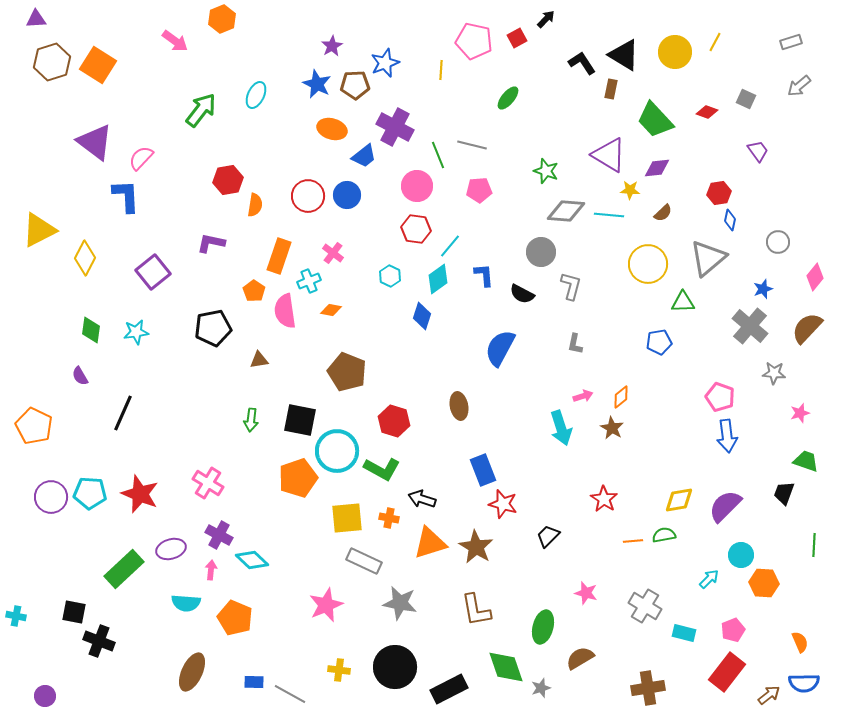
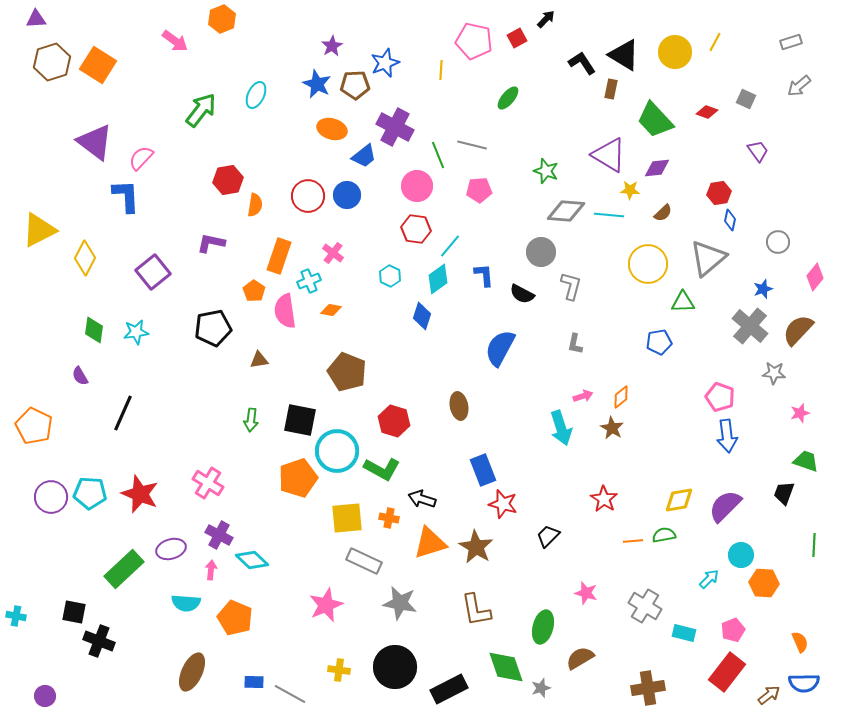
brown semicircle at (807, 328): moved 9 px left, 2 px down
green diamond at (91, 330): moved 3 px right
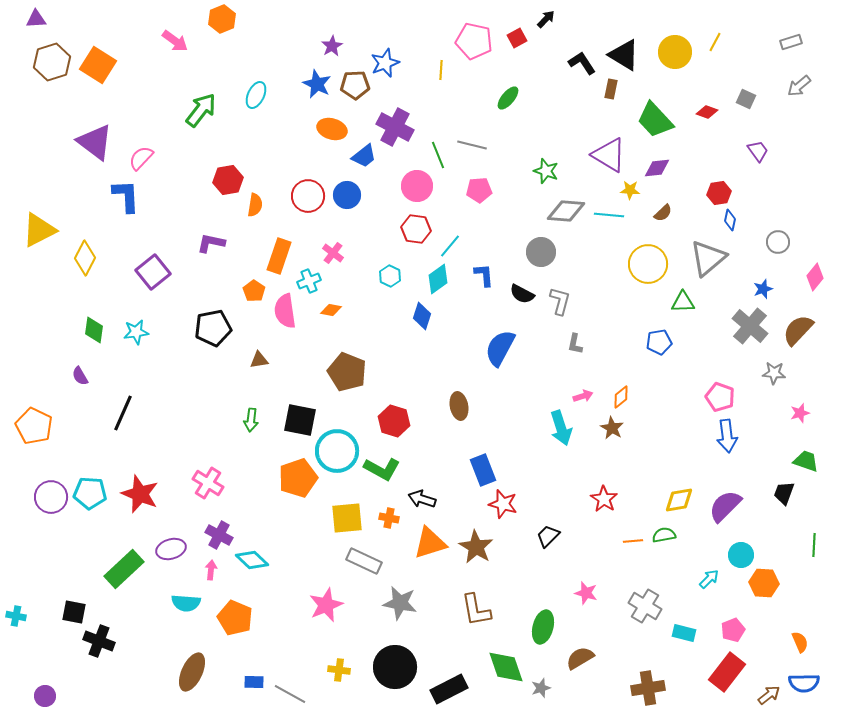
gray L-shape at (571, 286): moved 11 px left, 15 px down
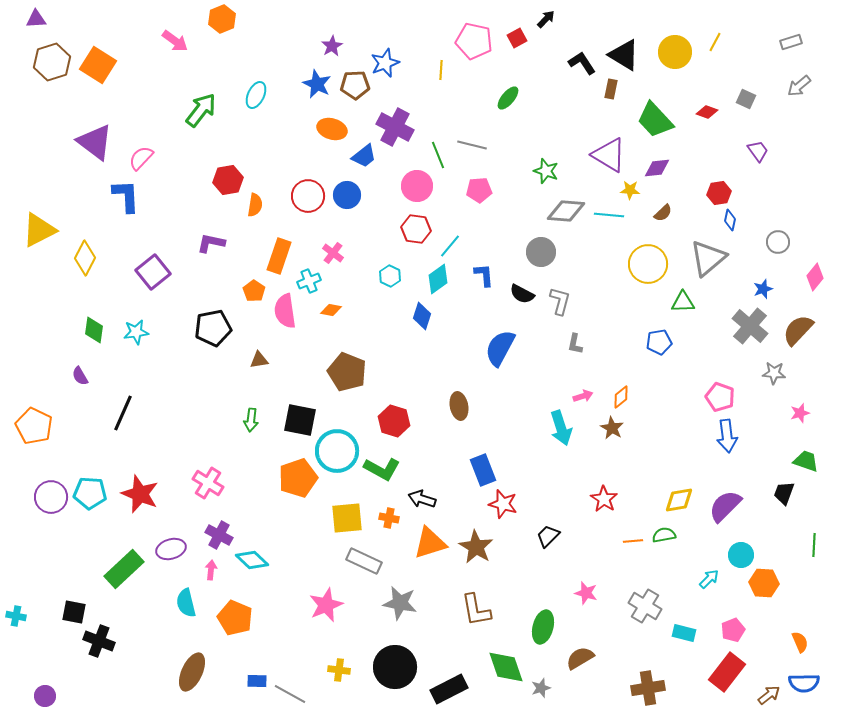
cyan semicircle at (186, 603): rotated 72 degrees clockwise
blue rectangle at (254, 682): moved 3 px right, 1 px up
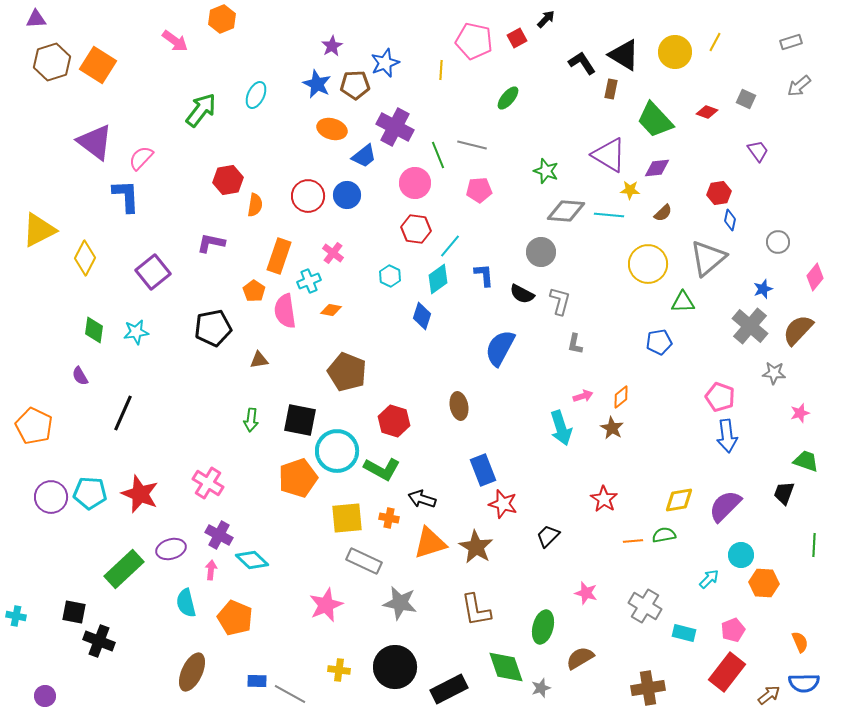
pink circle at (417, 186): moved 2 px left, 3 px up
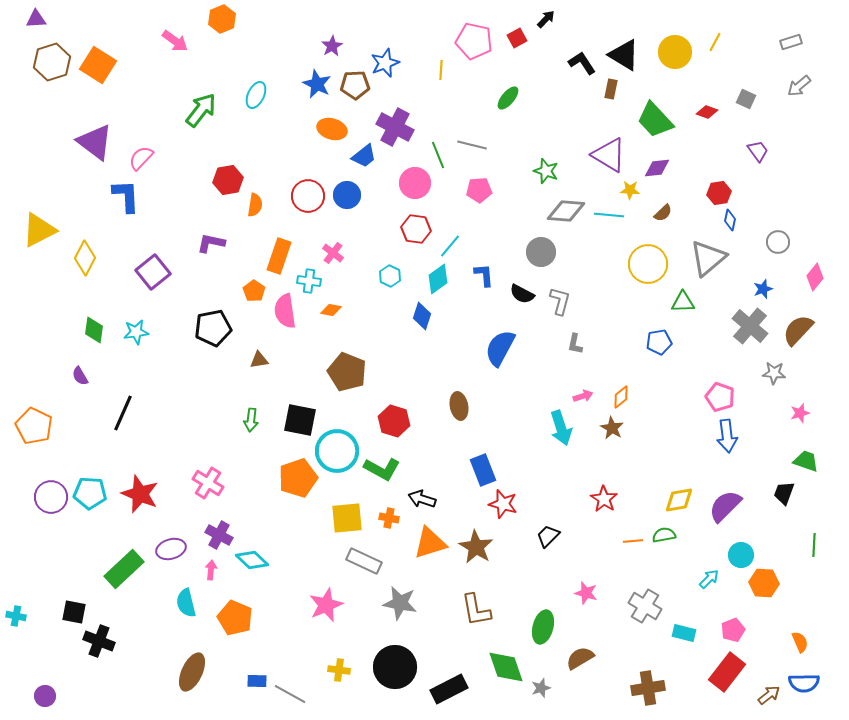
cyan cross at (309, 281): rotated 30 degrees clockwise
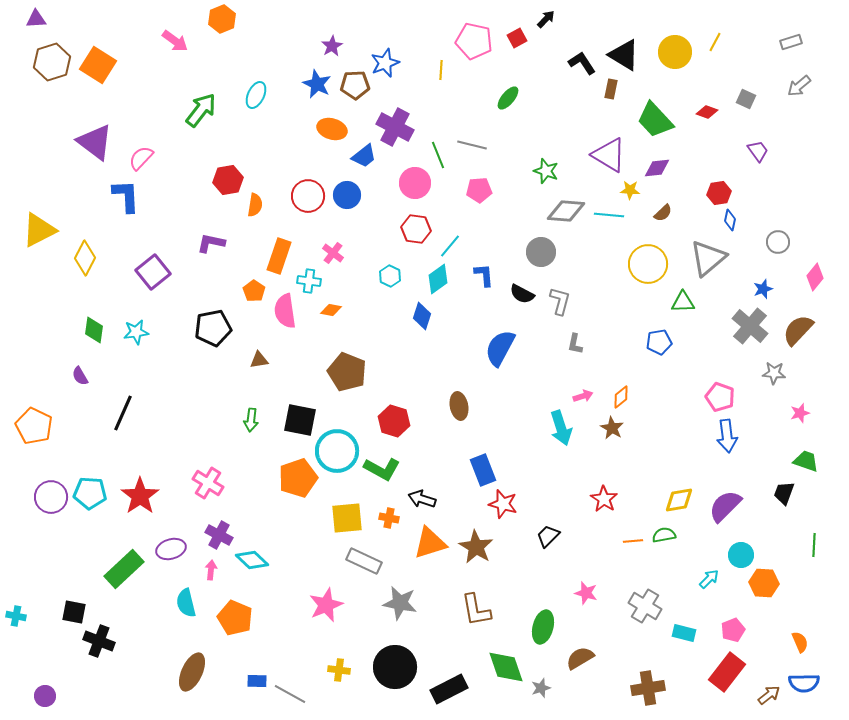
red star at (140, 494): moved 2 px down; rotated 15 degrees clockwise
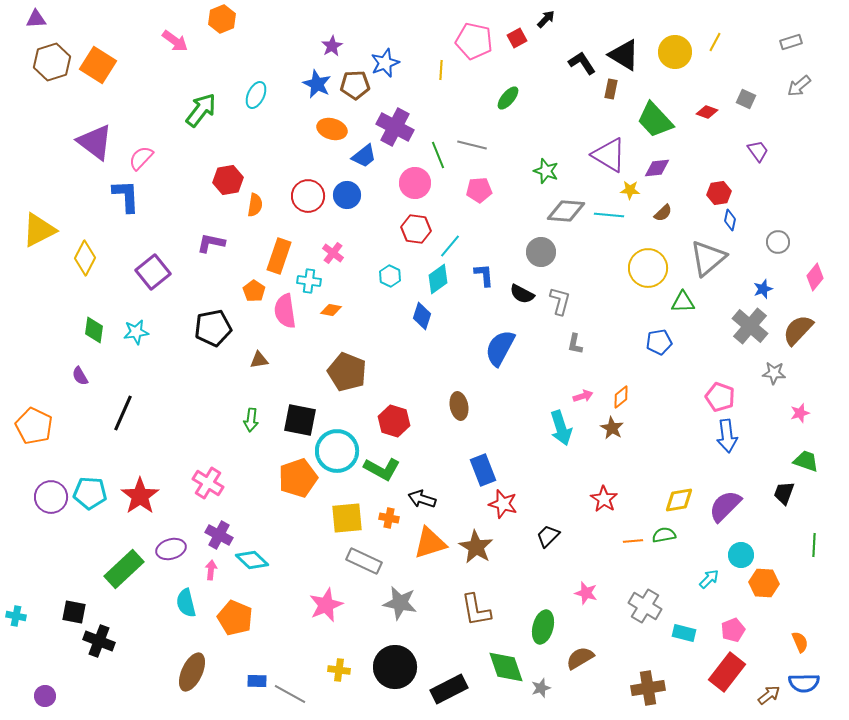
yellow circle at (648, 264): moved 4 px down
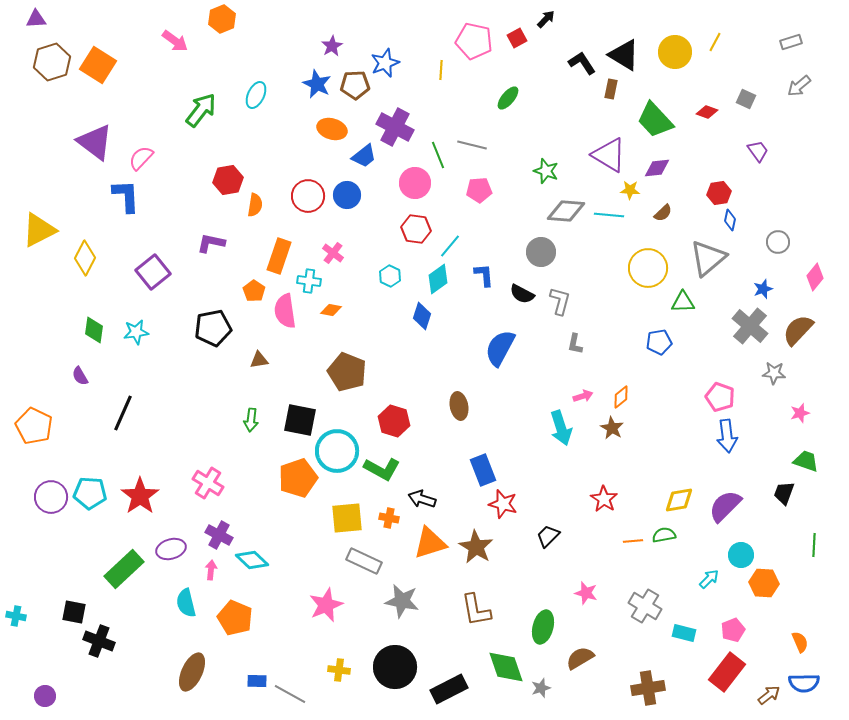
gray star at (400, 603): moved 2 px right, 2 px up
